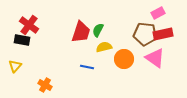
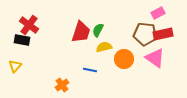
blue line: moved 3 px right, 3 px down
orange cross: moved 17 px right; rotated 24 degrees clockwise
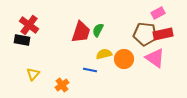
yellow semicircle: moved 7 px down
yellow triangle: moved 18 px right, 8 px down
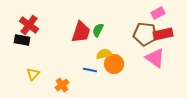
orange circle: moved 10 px left, 5 px down
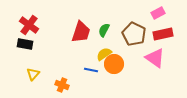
green semicircle: moved 6 px right
brown pentagon: moved 11 px left; rotated 20 degrees clockwise
black rectangle: moved 3 px right, 4 px down
yellow semicircle: rotated 21 degrees counterclockwise
blue line: moved 1 px right
orange cross: rotated 32 degrees counterclockwise
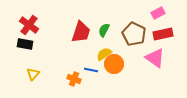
orange cross: moved 12 px right, 6 px up
